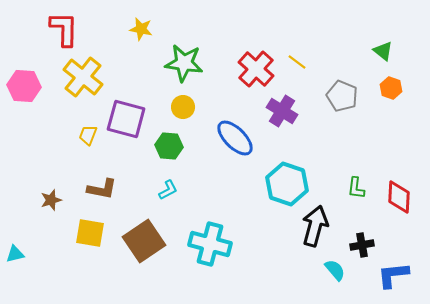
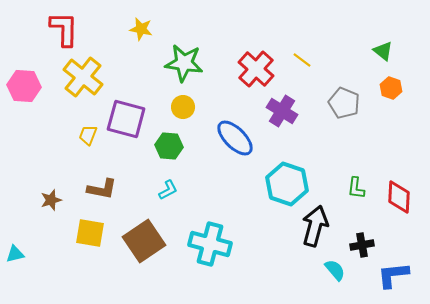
yellow line: moved 5 px right, 2 px up
gray pentagon: moved 2 px right, 7 px down
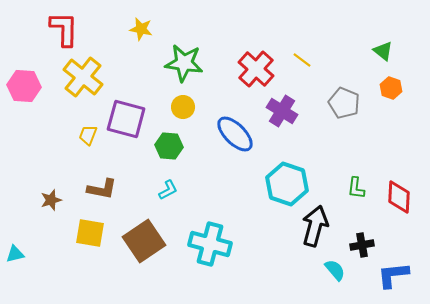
blue ellipse: moved 4 px up
